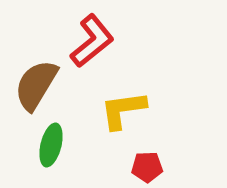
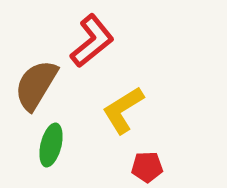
yellow L-shape: rotated 24 degrees counterclockwise
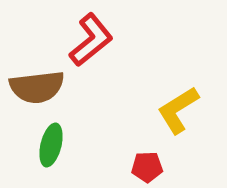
red L-shape: moved 1 px left, 1 px up
brown semicircle: moved 1 px right, 2 px down; rotated 128 degrees counterclockwise
yellow L-shape: moved 55 px right
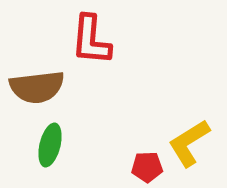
red L-shape: rotated 134 degrees clockwise
yellow L-shape: moved 11 px right, 33 px down
green ellipse: moved 1 px left
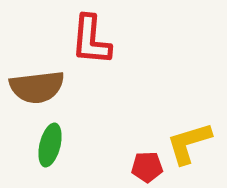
yellow L-shape: rotated 15 degrees clockwise
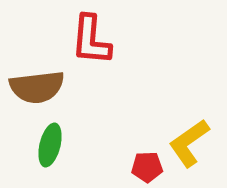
yellow L-shape: rotated 18 degrees counterclockwise
